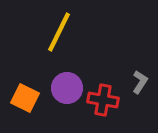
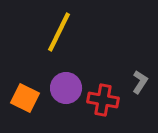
purple circle: moved 1 px left
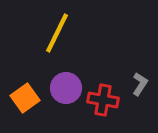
yellow line: moved 2 px left, 1 px down
gray L-shape: moved 2 px down
orange square: rotated 28 degrees clockwise
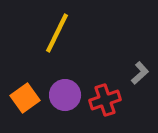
gray L-shape: moved 11 px up; rotated 15 degrees clockwise
purple circle: moved 1 px left, 7 px down
red cross: moved 2 px right; rotated 28 degrees counterclockwise
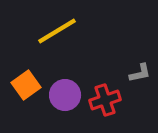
yellow line: moved 2 px up; rotated 33 degrees clockwise
gray L-shape: rotated 30 degrees clockwise
orange square: moved 1 px right, 13 px up
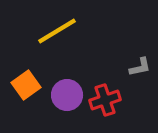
gray L-shape: moved 6 px up
purple circle: moved 2 px right
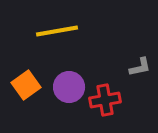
yellow line: rotated 21 degrees clockwise
purple circle: moved 2 px right, 8 px up
red cross: rotated 8 degrees clockwise
